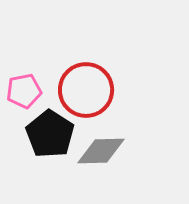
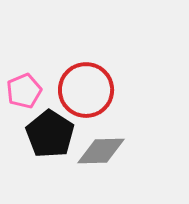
pink pentagon: rotated 12 degrees counterclockwise
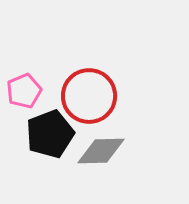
red circle: moved 3 px right, 6 px down
black pentagon: rotated 18 degrees clockwise
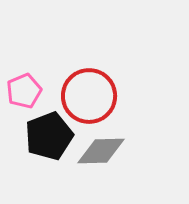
black pentagon: moved 1 px left, 2 px down
